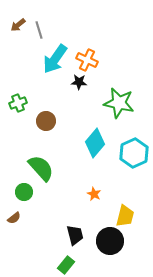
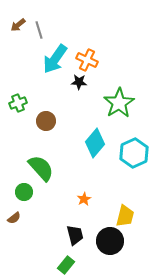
green star: rotated 28 degrees clockwise
orange star: moved 10 px left, 5 px down; rotated 16 degrees clockwise
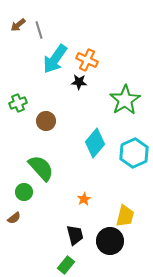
green star: moved 6 px right, 3 px up
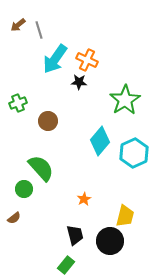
brown circle: moved 2 px right
cyan diamond: moved 5 px right, 2 px up
green circle: moved 3 px up
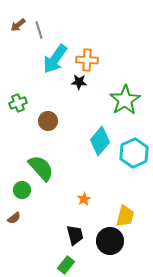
orange cross: rotated 20 degrees counterclockwise
green circle: moved 2 px left, 1 px down
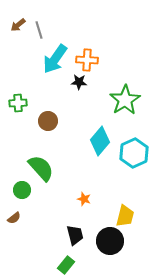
green cross: rotated 18 degrees clockwise
orange star: rotated 24 degrees counterclockwise
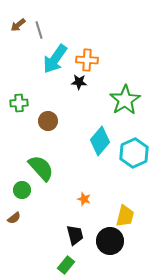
green cross: moved 1 px right
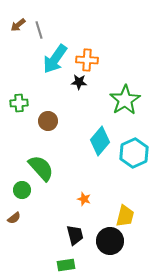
green rectangle: rotated 42 degrees clockwise
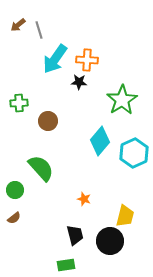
green star: moved 3 px left
green circle: moved 7 px left
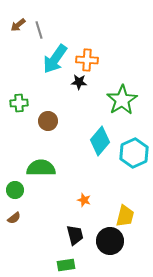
green semicircle: rotated 48 degrees counterclockwise
orange star: moved 1 px down
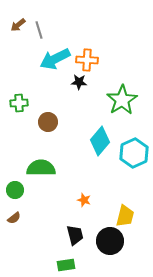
cyan arrow: rotated 28 degrees clockwise
brown circle: moved 1 px down
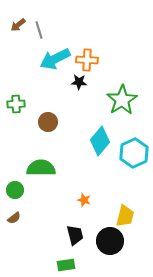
green cross: moved 3 px left, 1 px down
